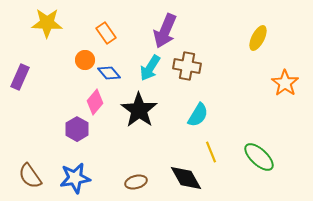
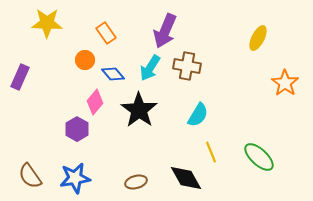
blue diamond: moved 4 px right, 1 px down
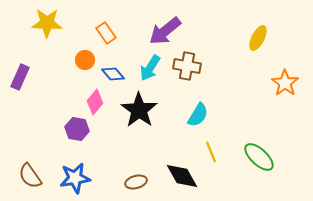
purple arrow: rotated 28 degrees clockwise
purple hexagon: rotated 20 degrees counterclockwise
black diamond: moved 4 px left, 2 px up
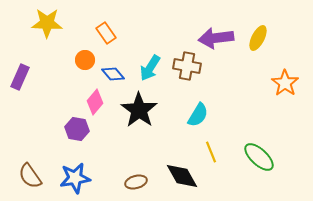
purple arrow: moved 51 px right, 7 px down; rotated 32 degrees clockwise
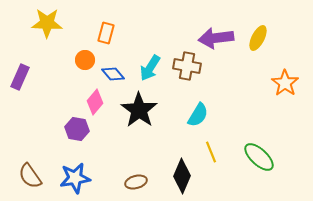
orange rectangle: rotated 50 degrees clockwise
black diamond: rotated 52 degrees clockwise
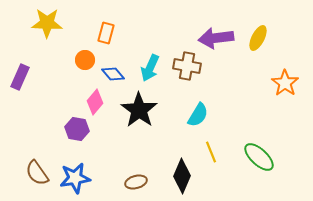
cyan arrow: rotated 8 degrees counterclockwise
brown semicircle: moved 7 px right, 3 px up
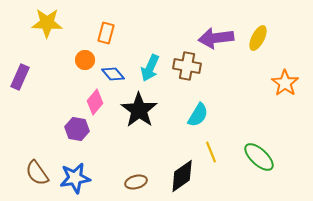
black diamond: rotated 32 degrees clockwise
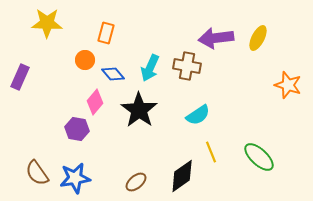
orange star: moved 3 px right, 2 px down; rotated 16 degrees counterclockwise
cyan semicircle: rotated 25 degrees clockwise
brown ellipse: rotated 25 degrees counterclockwise
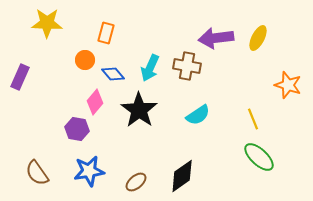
yellow line: moved 42 px right, 33 px up
blue star: moved 14 px right, 7 px up
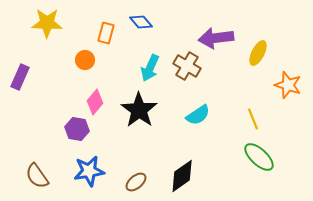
yellow ellipse: moved 15 px down
brown cross: rotated 20 degrees clockwise
blue diamond: moved 28 px right, 52 px up
brown semicircle: moved 3 px down
